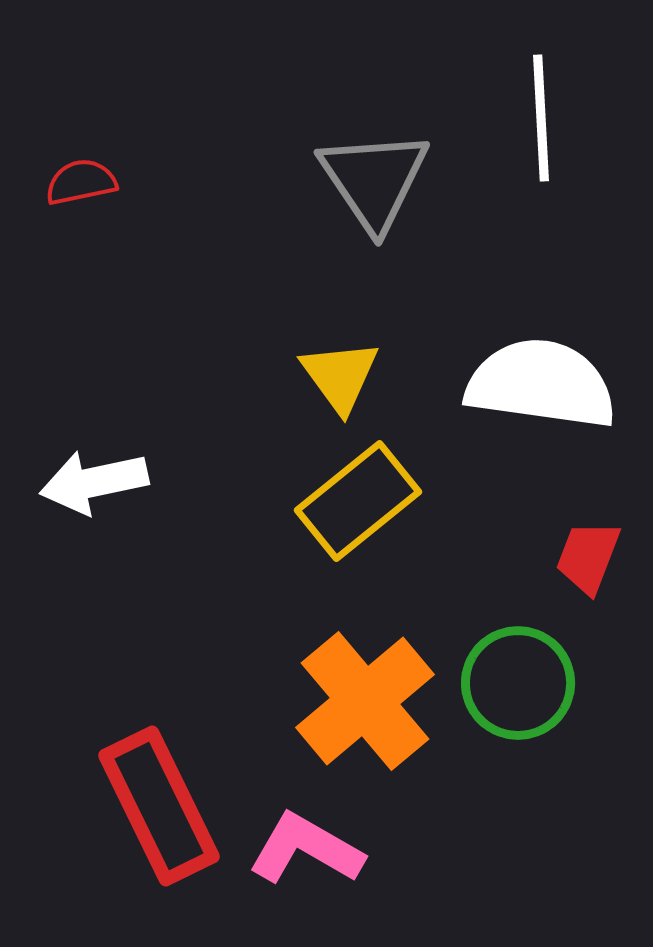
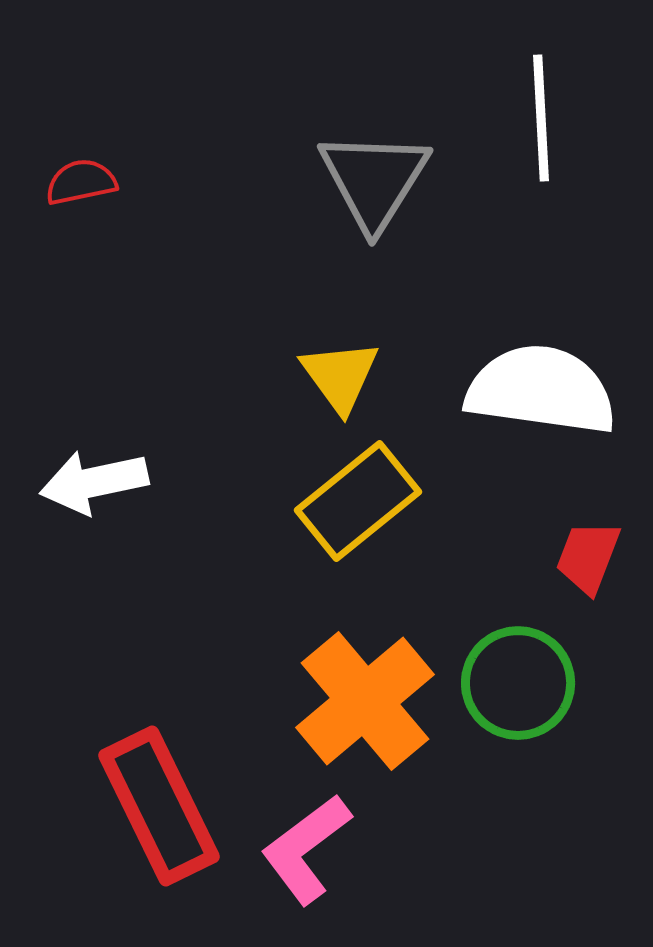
gray triangle: rotated 6 degrees clockwise
white semicircle: moved 6 px down
pink L-shape: rotated 67 degrees counterclockwise
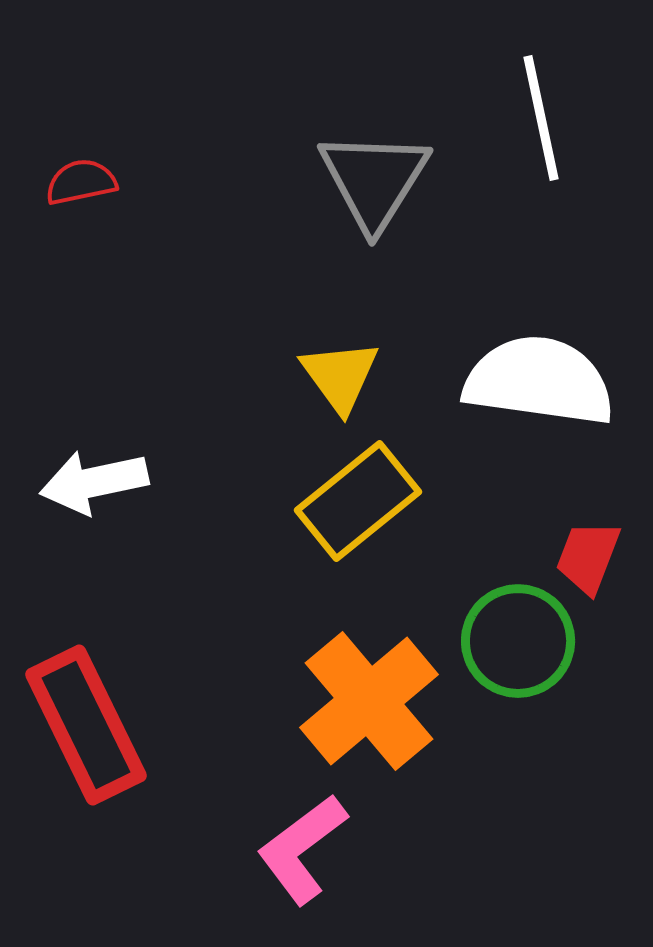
white line: rotated 9 degrees counterclockwise
white semicircle: moved 2 px left, 9 px up
green circle: moved 42 px up
orange cross: moved 4 px right
red rectangle: moved 73 px left, 81 px up
pink L-shape: moved 4 px left
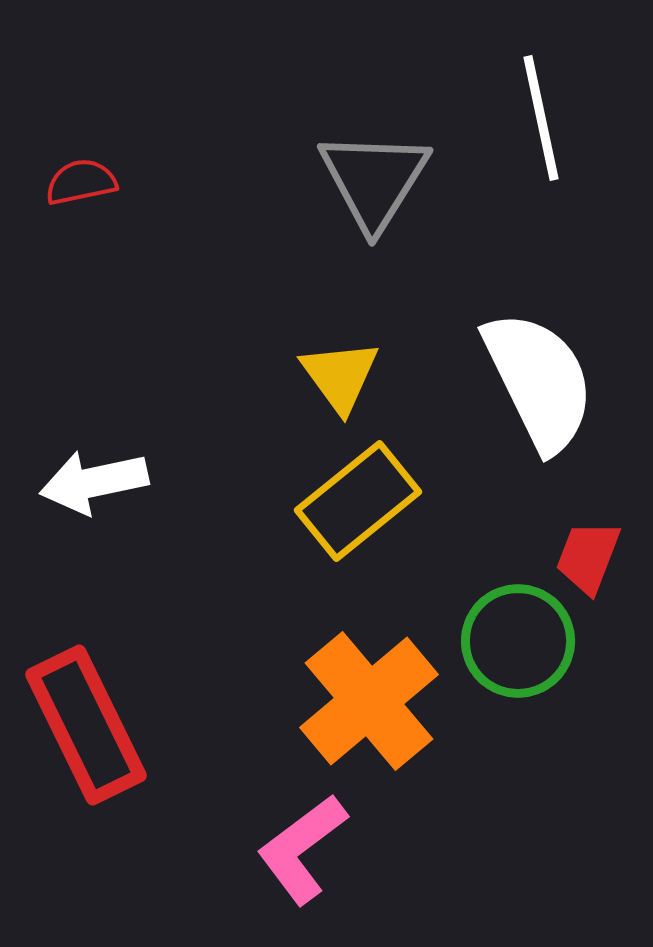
white semicircle: rotated 56 degrees clockwise
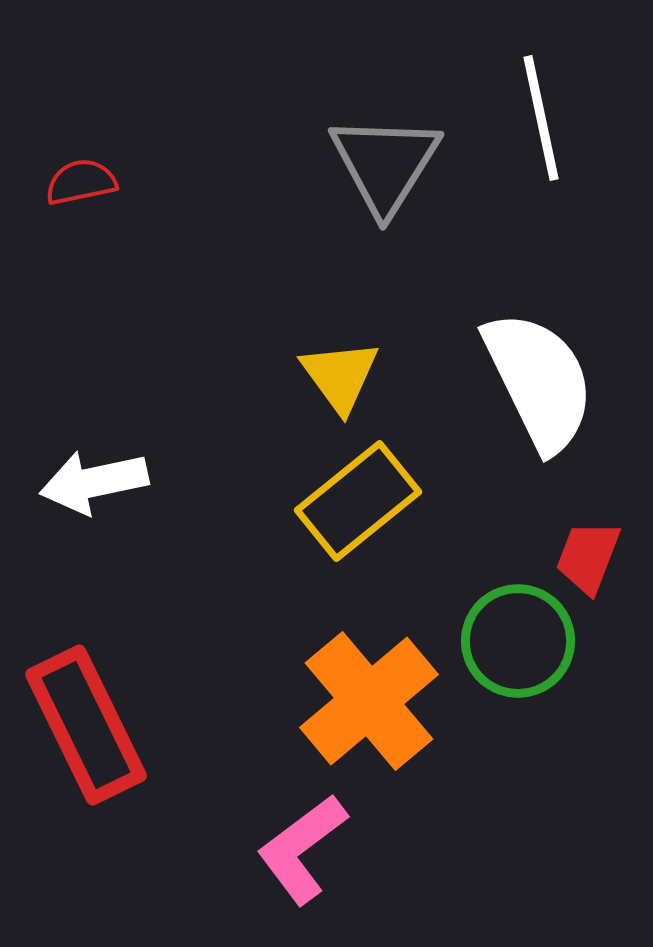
gray triangle: moved 11 px right, 16 px up
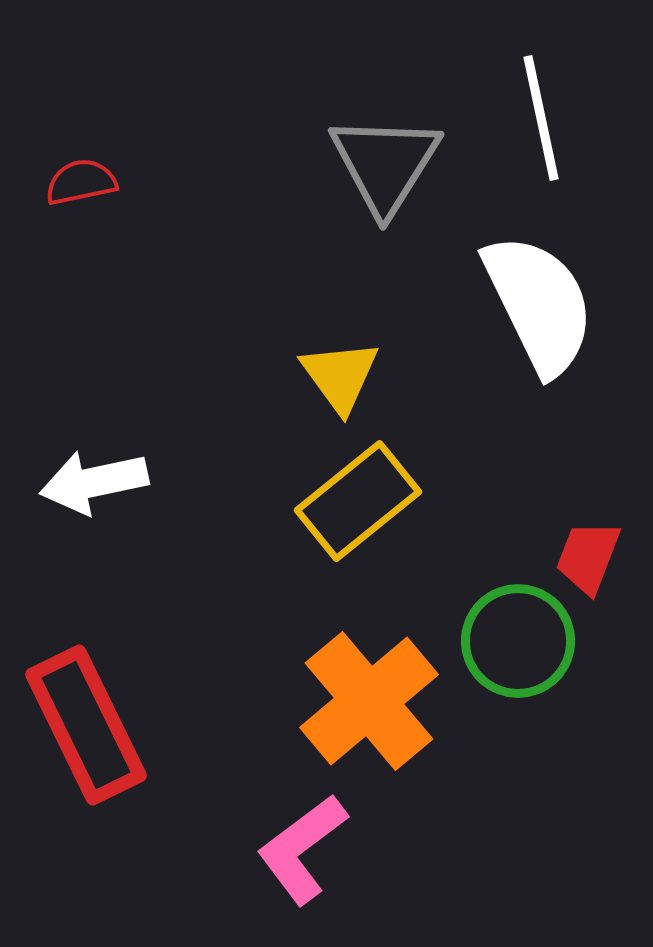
white semicircle: moved 77 px up
